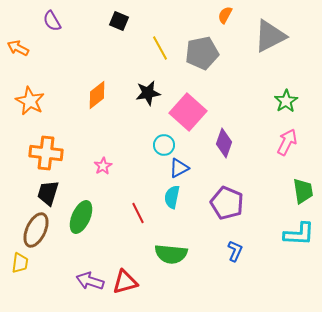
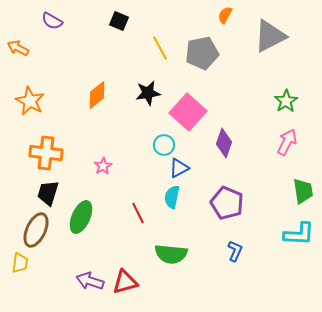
purple semicircle: rotated 30 degrees counterclockwise
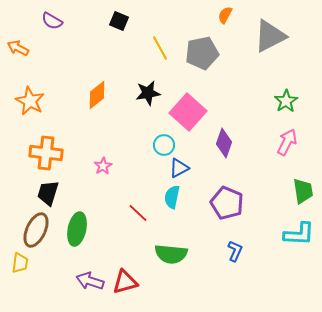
red line: rotated 20 degrees counterclockwise
green ellipse: moved 4 px left, 12 px down; rotated 12 degrees counterclockwise
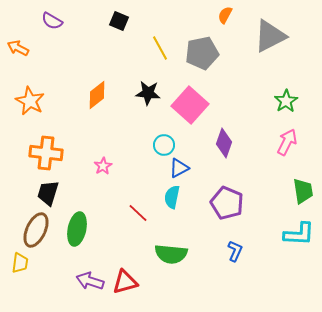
black star: rotated 15 degrees clockwise
pink square: moved 2 px right, 7 px up
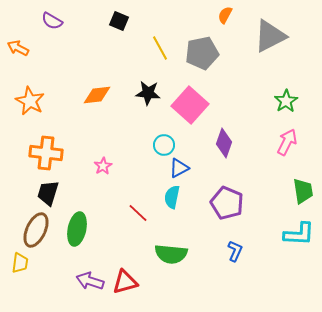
orange diamond: rotated 32 degrees clockwise
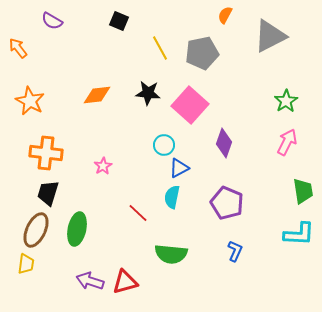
orange arrow: rotated 25 degrees clockwise
yellow trapezoid: moved 6 px right, 1 px down
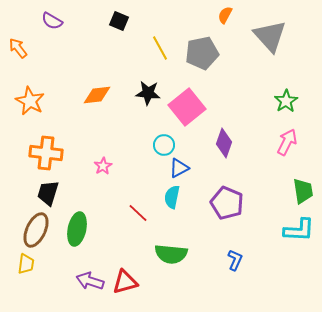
gray triangle: rotated 45 degrees counterclockwise
pink square: moved 3 px left, 2 px down; rotated 9 degrees clockwise
cyan L-shape: moved 4 px up
blue L-shape: moved 9 px down
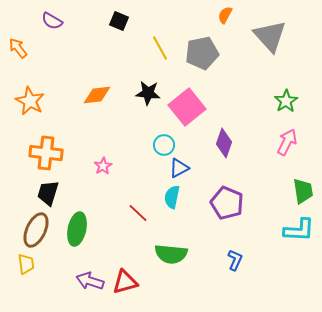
yellow trapezoid: rotated 15 degrees counterclockwise
